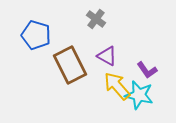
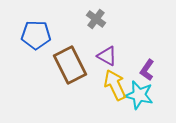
blue pentagon: rotated 16 degrees counterclockwise
purple L-shape: rotated 70 degrees clockwise
yellow arrow: moved 2 px left, 1 px up; rotated 16 degrees clockwise
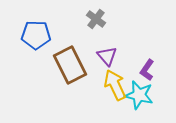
purple triangle: rotated 20 degrees clockwise
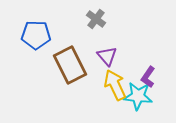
purple L-shape: moved 1 px right, 7 px down
cyan star: moved 1 px left, 1 px down; rotated 8 degrees counterclockwise
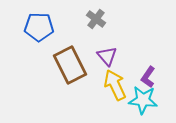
blue pentagon: moved 3 px right, 8 px up
cyan star: moved 5 px right, 4 px down
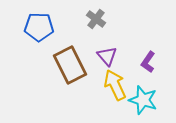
purple L-shape: moved 15 px up
cyan star: rotated 12 degrees clockwise
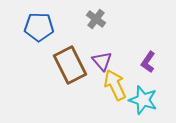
purple triangle: moved 5 px left, 5 px down
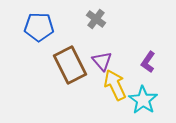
cyan star: rotated 16 degrees clockwise
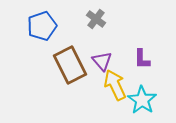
blue pentagon: moved 3 px right, 1 px up; rotated 20 degrees counterclockwise
purple L-shape: moved 6 px left, 3 px up; rotated 35 degrees counterclockwise
cyan star: moved 1 px left
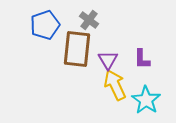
gray cross: moved 7 px left, 1 px down
blue pentagon: moved 3 px right, 1 px up
purple triangle: moved 6 px right, 1 px up; rotated 10 degrees clockwise
brown rectangle: moved 7 px right, 16 px up; rotated 33 degrees clockwise
cyan star: moved 4 px right
